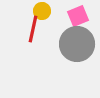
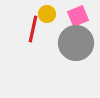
yellow circle: moved 5 px right, 3 px down
gray circle: moved 1 px left, 1 px up
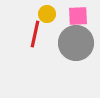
pink square: rotated 20 degrees clockwise
red line: moved 2 px right, 5 px down
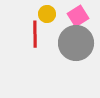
pink square: rotated 30 degrees counterclockwise
red line: rotated 12 degrees counterclockwise
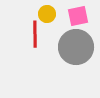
pink square: rotated 20 degrees clockwise
gray circle: moved 4 px down
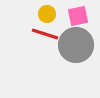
red line: moved 10 px right; rotated 72 degrees counterclockwise
gray circle: moved 2 px up
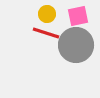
red line: moved 1 px right, 1 px up
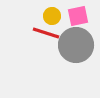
yellow circle: moved 5 px right, 2 px down
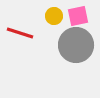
yellow circle: moved 2 px right
red line: moved 26 px left
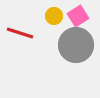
pink square: rotated 20 degrees counterclockwise
